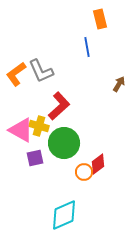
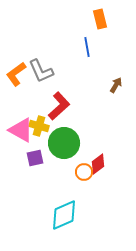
brown arrow: moved 3 px left, 1 px down
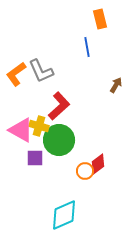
green circle: moved 5 px left, 3 px up
purple square: rotated 12 degrees clockwise
orange circle: moved 1 px right, 1 px up
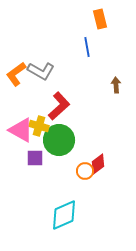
gray L-shape: rotated 36 degrees counterclockwise
brown arrow: rotated 35 degrees counterclockwise
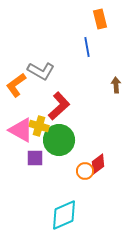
orange L-shape: moved 11 px down
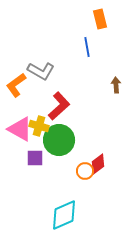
pink triangle: moved 1 px left, 1 px up
